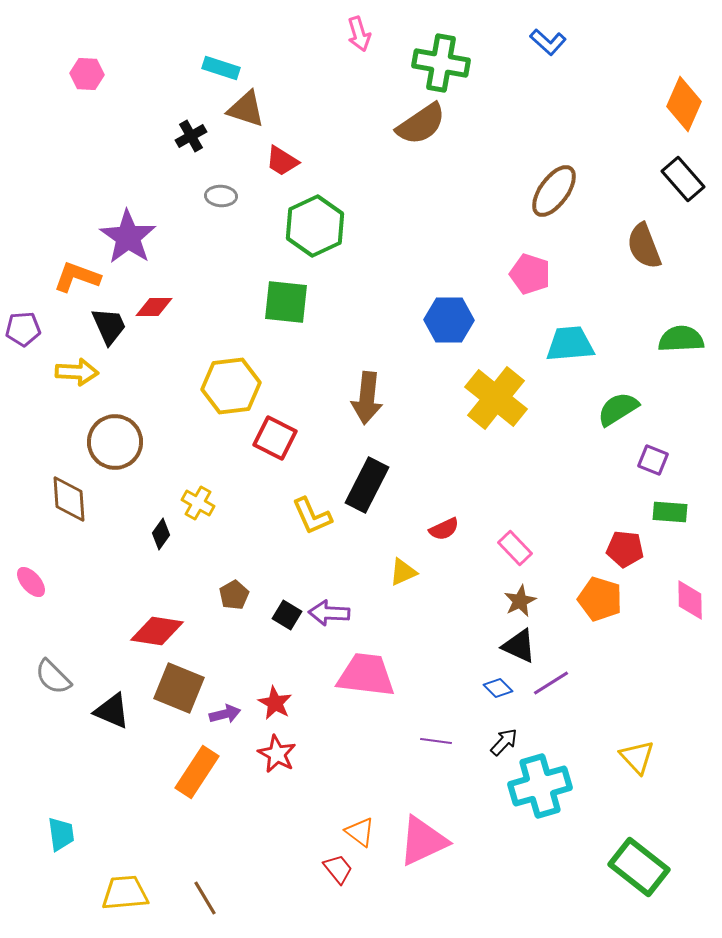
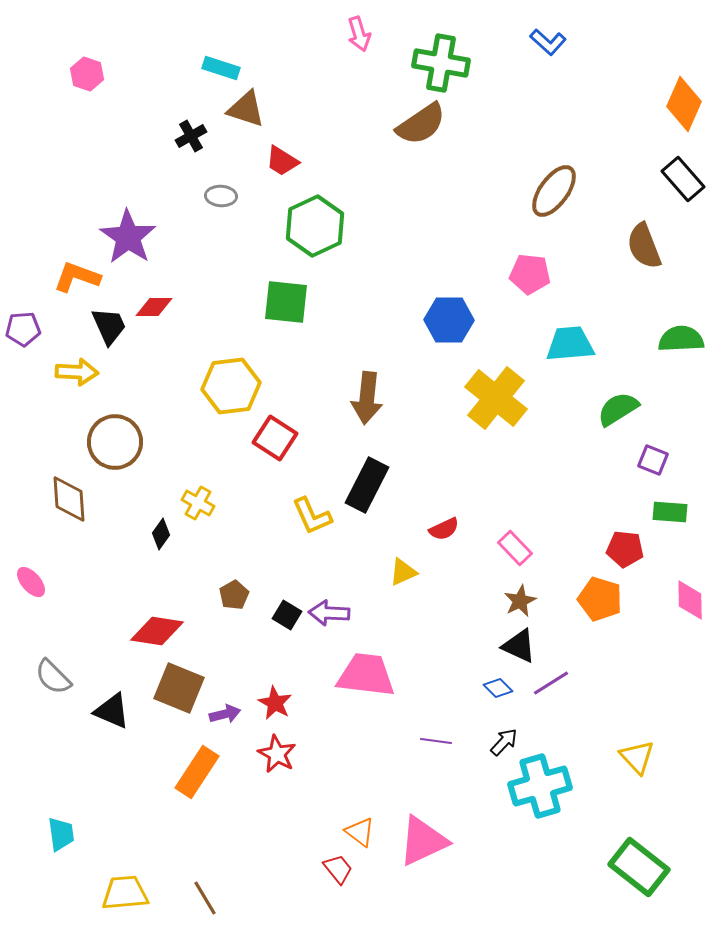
pink hexagon at (87, 74): rotated 16 degrees clockwise
pink pentagon at (530, 274): rotated 12 degrees counterclockwise
red square at (275, 438): rotated 6 degrees clockwise
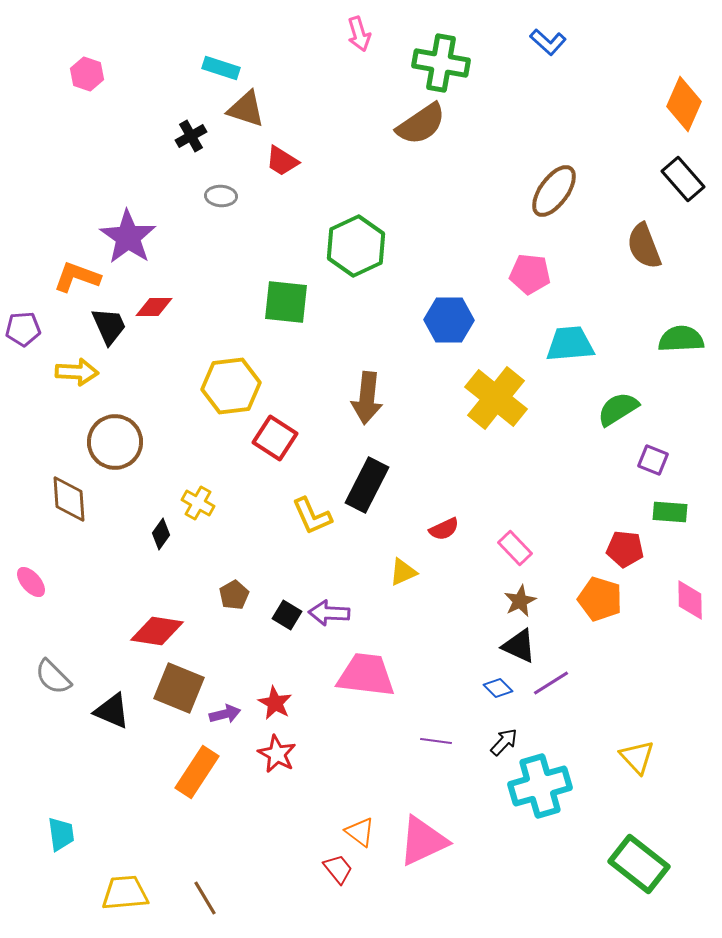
green hexagon at (315, 226): moved 41 px right, 20 px down
green rectangle at (639, 867): moved 3 px up
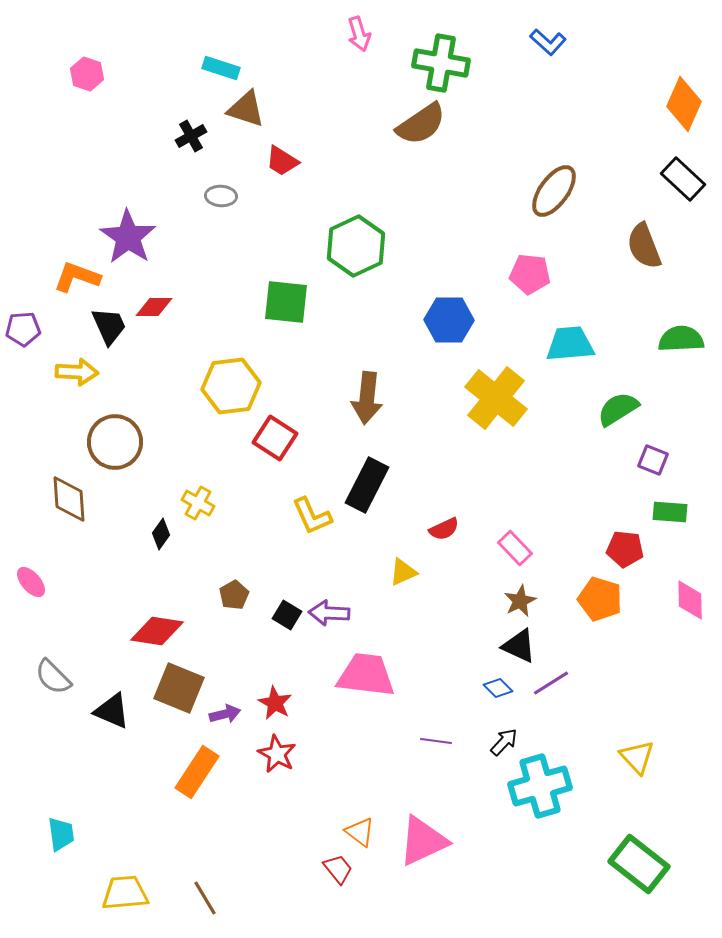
black rectangle at (683, 179): rotated 6 degrees counterclockwise
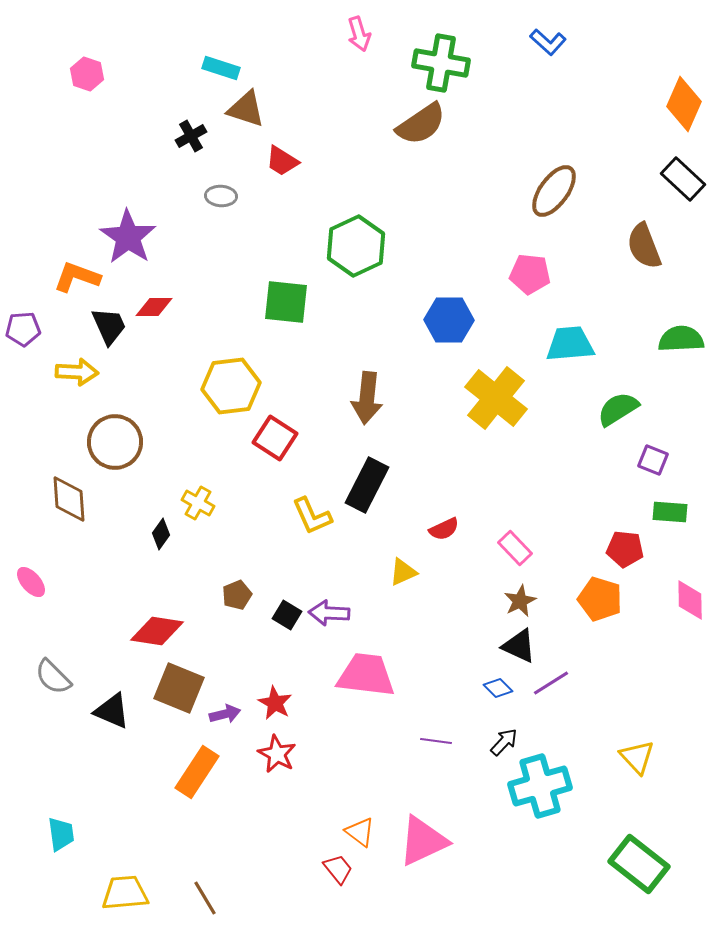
brown pentagon at (234, 595): moved 3 px right; rotated 8 degrees clockwise
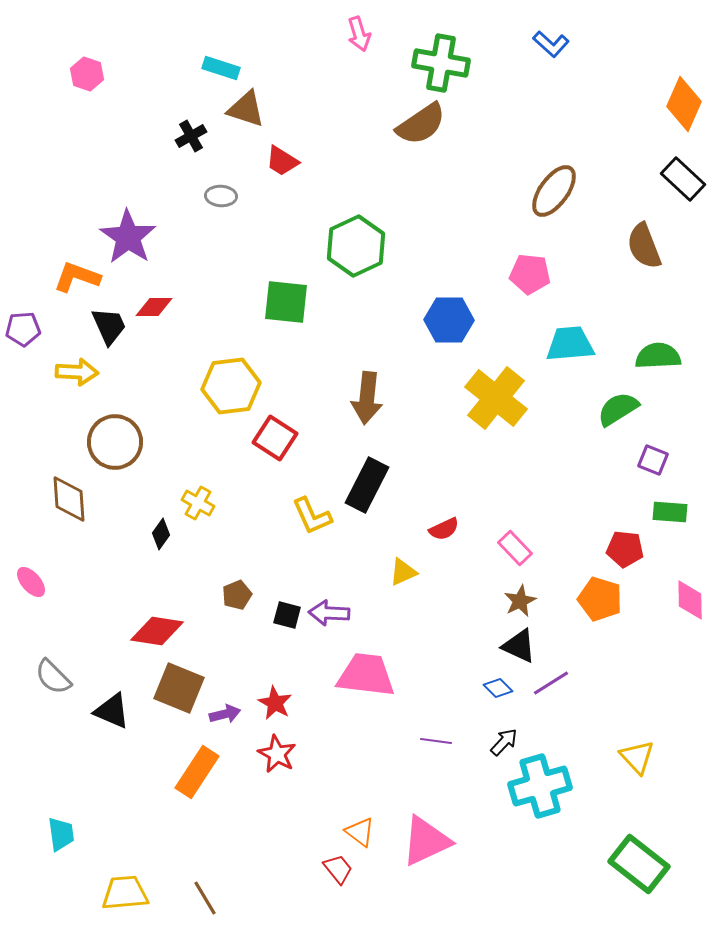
blue L-shape at (548, 42): moved 3 px right, 2 px down
green semicircle at (681, 339): moved 23 px left, 17 px down
black square at (287, 615): rotated 16 degrees counterclockwise
pink triangle at (423, 841): moved 3 px right
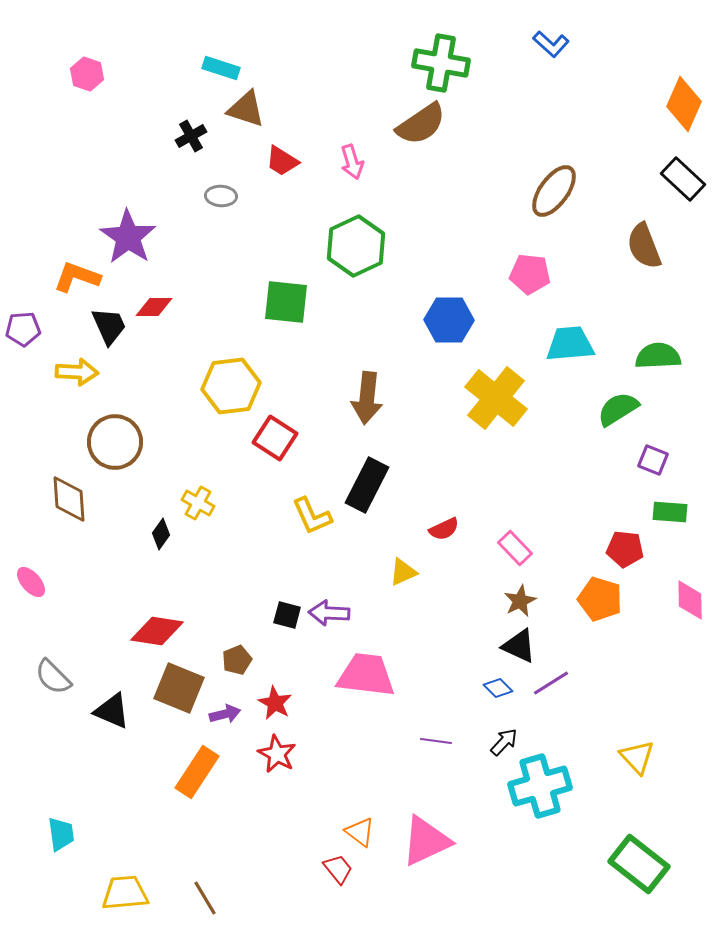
pink arrow at (359, 34): moved 7 px left, 128 px down
brown pentagon at (237, 595): moved 65 px down
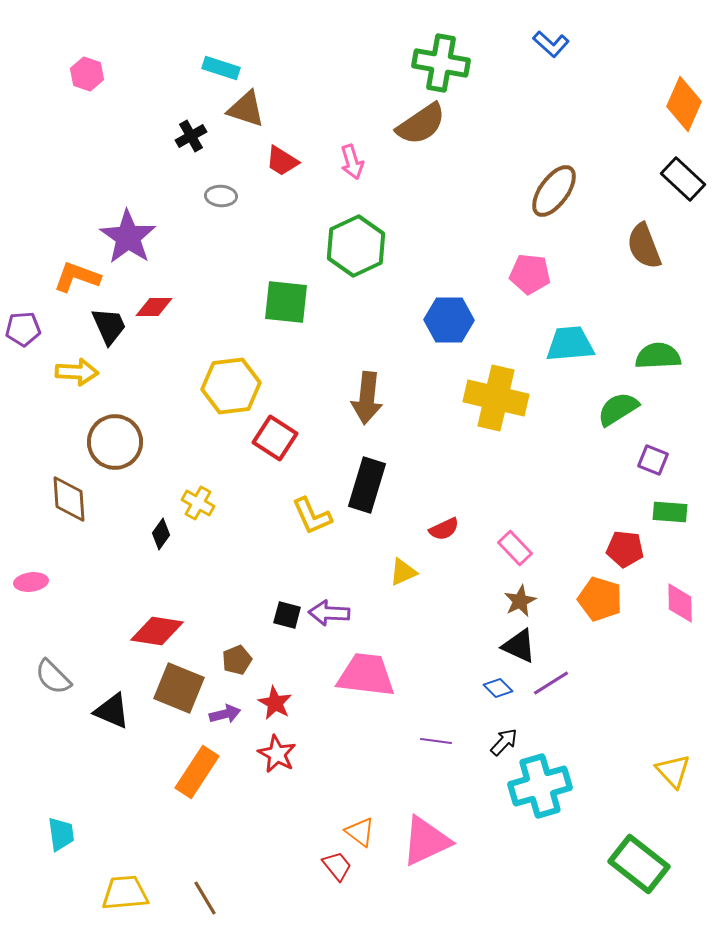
yellow cross at (496, 398): rotated 26 degrees counterclockwise
black rectangle at (367, 485): rotated 10 degrees counterclockwise
pink ellipse at (31, 582): rotated 56 degrees counterclockwise
pink diamond at (690, 600): moved 10 px left, 3 px down
yellow triangle at (637, 757): moved 36 px right, 14 px down
red trapezoid at (338, 869): moved 1 px left, 3 px up
